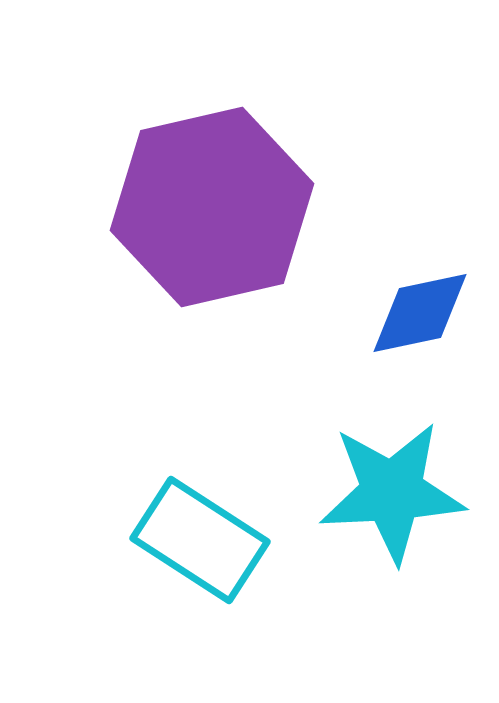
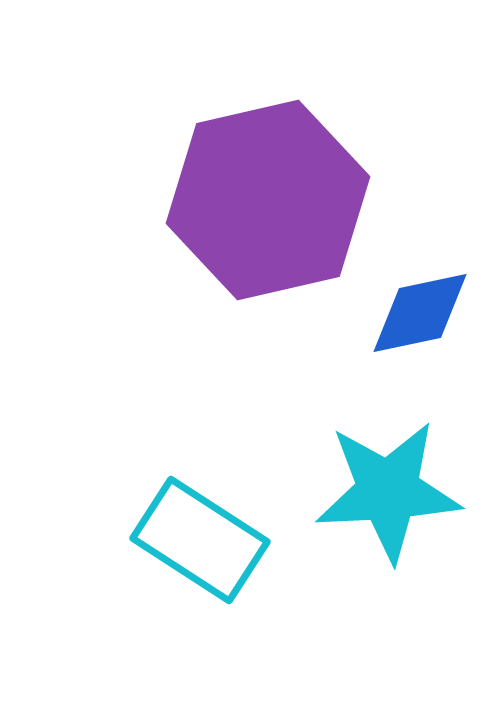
purple hexagon: moved 56 px right, 7 px up
cyan star: moved 4 px left, 1 px up
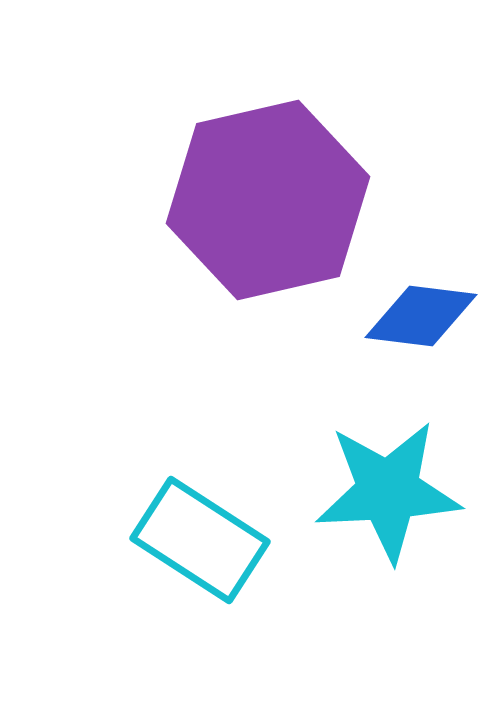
blue diamond: moved 1 px right, 3 px down; rotated 19 degrees clockwise
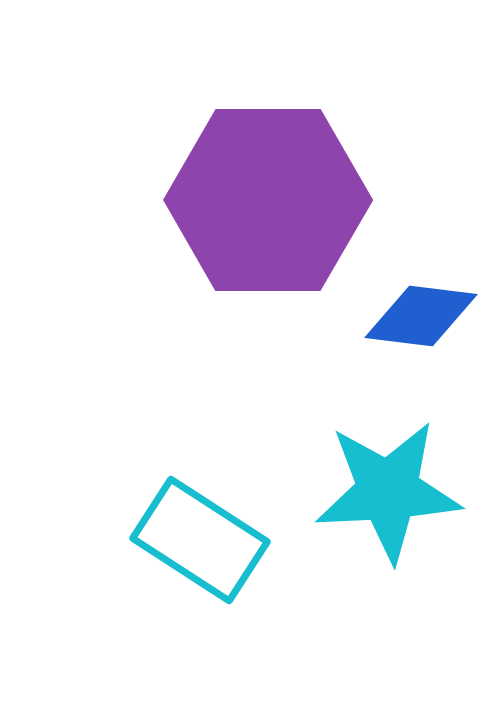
purple hexagon: rotated 13 degrees clockwise
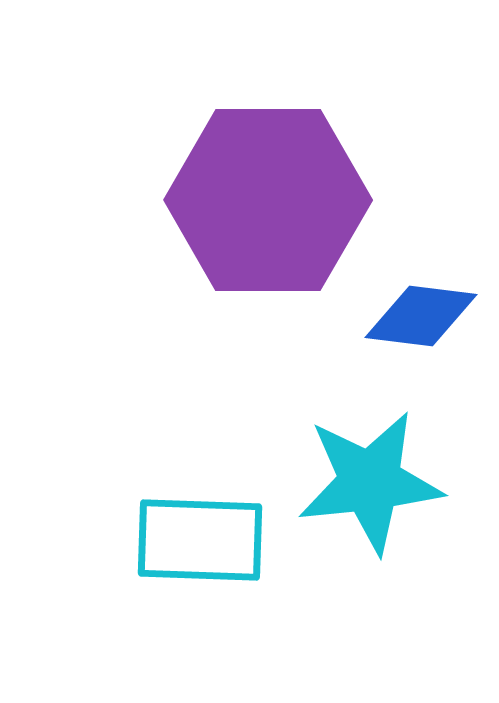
cyan star: moved 18 px left, 9 px up; rotated 3 degrees counterclockwise
cyan rectangle: rotated 31 degrees counterclockwise
